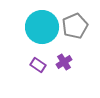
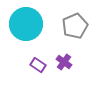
cyan circle: moved 16 px left, 3 px up
purple cross: rotated 21 degrees counterclockwise
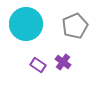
purple cross: moved 1 px left
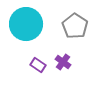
gray pentagon: rotated 15 degrees counterclockwise
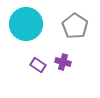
purple cross: rotated 21 degrees counterclockwise
